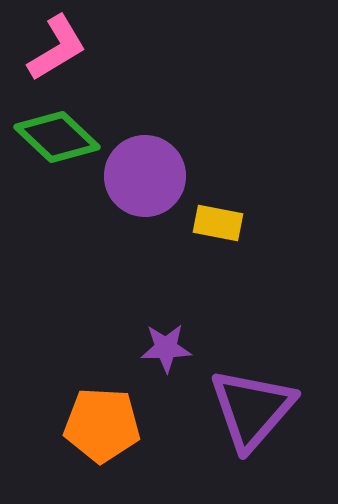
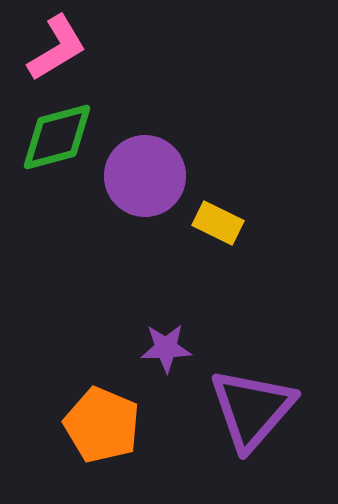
green diamond: rotated 58 degrees counterclockwise
yellow rectangle: rotated 15 degrees clockwise
orange pentagon: rotated 20 degrees clockwise
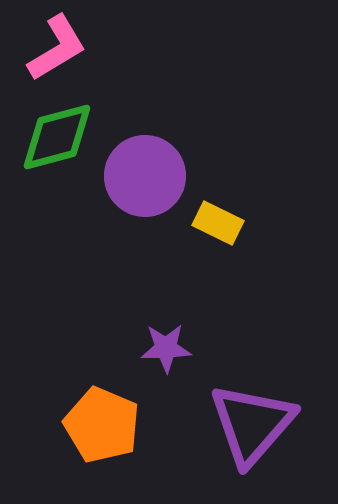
purple triangle: moved 15 px down
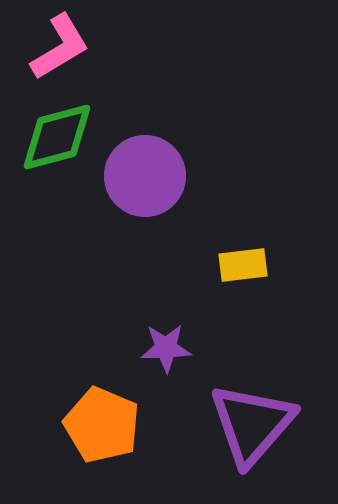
pink L-shape: moved 3 px right, 1 px up
yellow rectangle: moved 25 px right, 42 px down; rotated 33 degrees counterclockwise
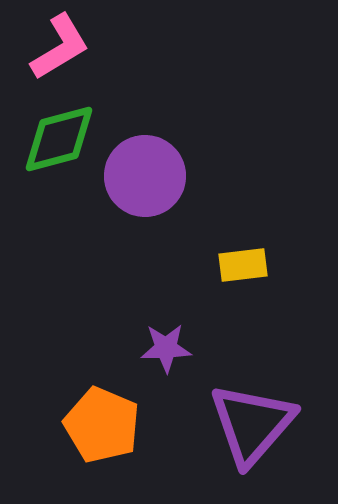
green diamond: moved 2 px right, 2 px down
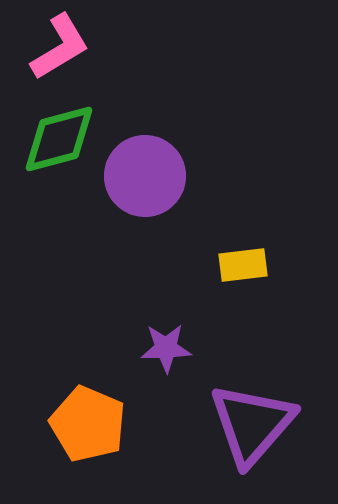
orange pentagon: moved 14 px left, 1 px up
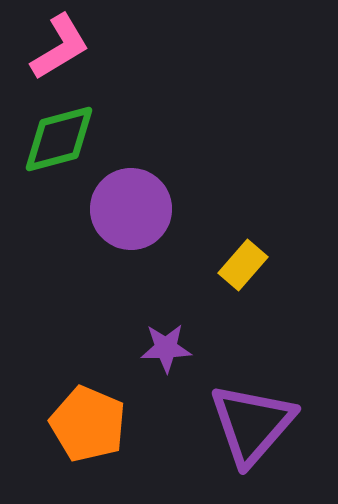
purple circle: moved 14 px left, 33 px down
yellow rectangle: rotated 42 degrees counterclockwise
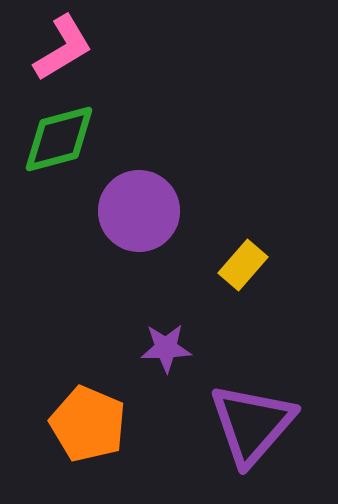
pink L-shape: moved 3 px right, 1 px down
purple circle: moved 8 px right, 2 px down
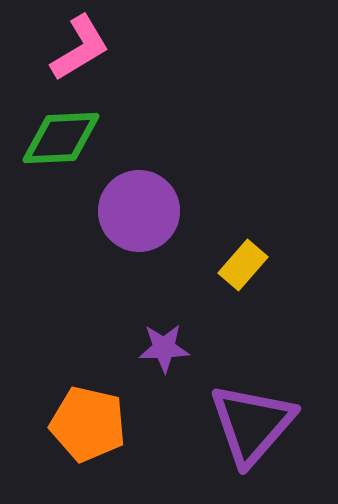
pink L-shape: moved 17 px right
green diamond: moved 2 px right, 1 px up; rotated 12 degrees clockwise
purple star: moved 2 px left
orange pentagon: rotated 10 degrees counterclockwise
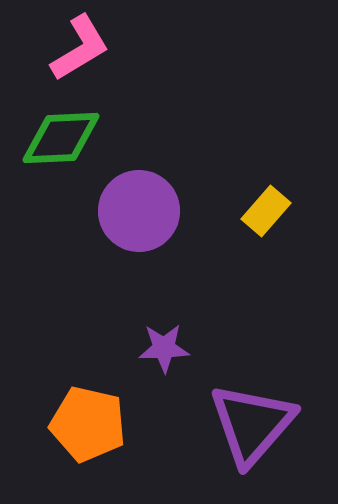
yellow rectangle: moved 23 px right, 54 px up
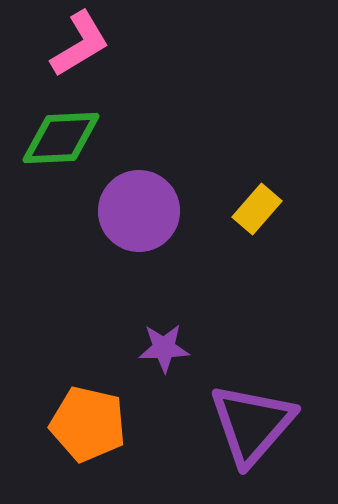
pink L-shape: moved 4 px up
yellow rectangle: moved 9 px left, 2 px up
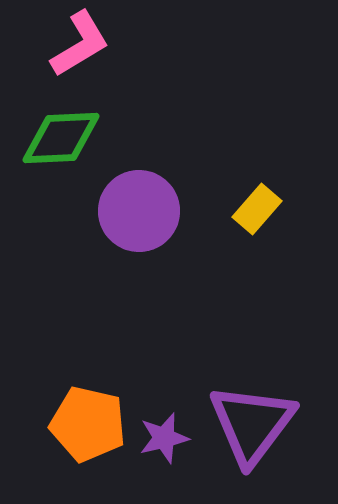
purple star: moved 90 px down; rotated 12 degrees counterclockwise
purple triangle: rotated 4 degrees counterclockwise
